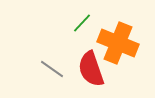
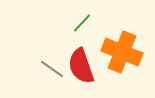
orange cross: moved 4 px right, 9 px down
red semicircle: moved 10 px left, 3 px up
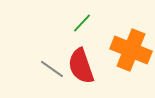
orange cross: moved 9 px right, 2 px up
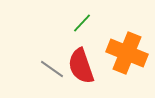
orange cross: moved 4 px left, 3 px down
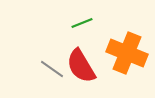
green line: rotated 25 degrees clockwise
red semicircle: rotated 12 degrees counterclockwise
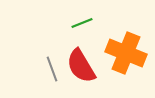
orange cross: moved 1 px left
gray line: rotated 35 degrees clockwise
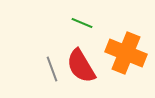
green line: rotated 45 degrees clockwise
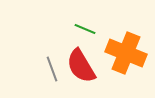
green line: moved 3 px right, 6 px down
